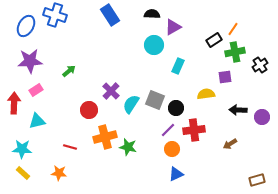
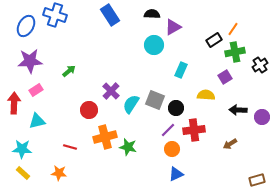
cyan rectangle: moved 3 px right, 4 px down
purple square: rotated 24 degrees counterclockwise
yellow semicircle: moved 1 px down; rotated 12 degrees clockwise
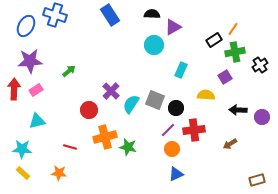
red arrow: moved 14 px up
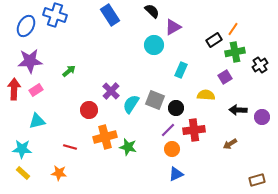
black semicircle: moved 3 px up; rotated 42 degrees clockwise
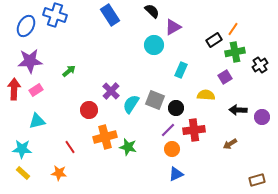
red line: rotated 40 degrees clockwise
